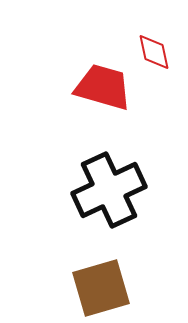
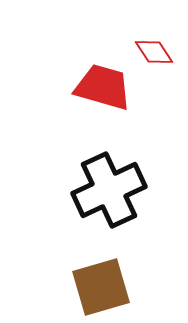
red diamond: rotated 21 degrees counterclockwise
brown square: moved 1 px up
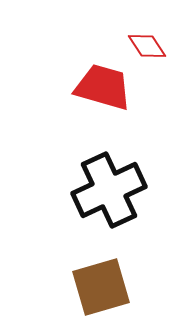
red diamond: moved 7 px left, 6 px up
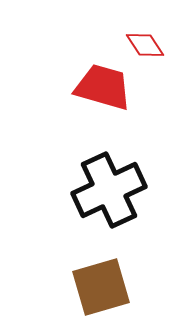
red diamond: moved 2 px left, 1 px up
